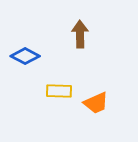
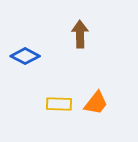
yellow rectangle: moved 13 px down
orange trapezoid: rotated 28 degrees counterclockwise
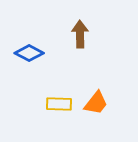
blue diamond: moved 4 px right, 3 px up
